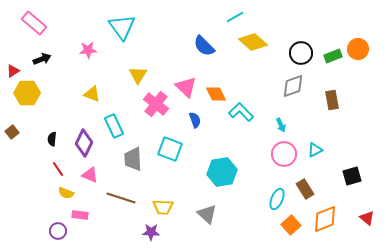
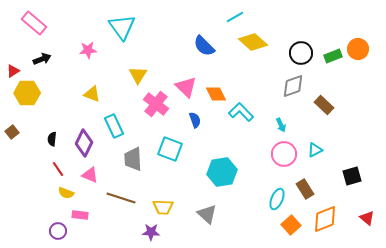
brown rectangle at (332, 100): moved 8 px left, 5 px down; rotated 36 degrees counterclockwise
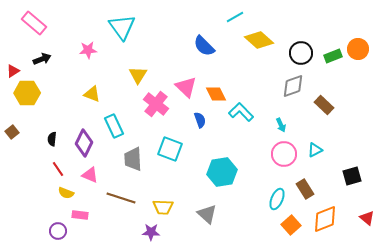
yellow diamond at (253, 42): moved 6 px right, 2 px up
blue semicircle at (195, 120): moved 5 px right
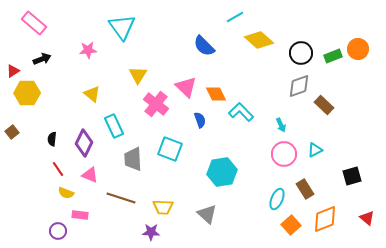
gray diamond at (293, 86): moved 6 px right
yellow triangle at (92, 94): rotated 18 degrees clockwise
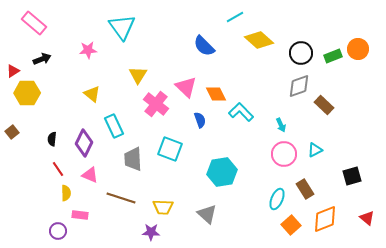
yellow semicircle at (66, 193): rotated 112 degrees counterclockwise
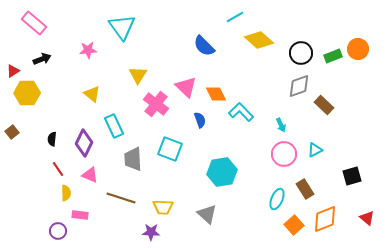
orange square at (291, 225): moved 3 px right
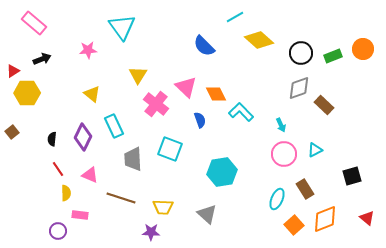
orange circle at (358, 49): moved 5 px right
gray diamond at (299, 86): moved 2 px down
purple diamond at (84, 143): moved 1 px left, 6 px up
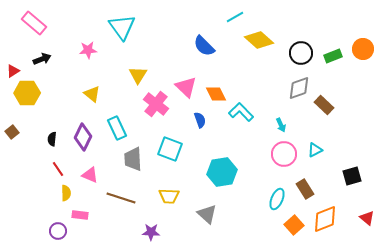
cyan rectangle at (114, 126): moved 3 px right, 2 px down
yellow trapezoid at (163, 207): moved 6 px right, 11 px up
